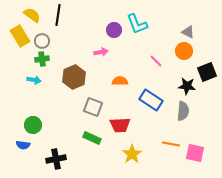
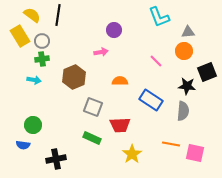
cyan L-shape: moved 22 px right, 7 px up
gray triangle: rotated 32 degrees counterclockwise
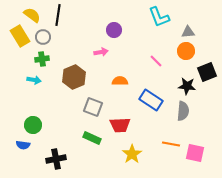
gray circle: moved 1 px right, 4 px up
orange circle: moved 2 px right
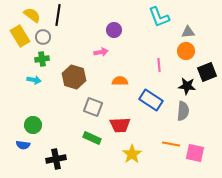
pink line: moved 3 px right, 4 px down; rotated 40 degrees clockwise
brown hexagon: rotated 20 degrees counterclockwise
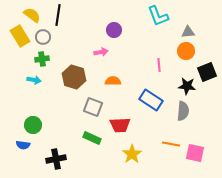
cyan L-shape: moved 1 px left, 1 px up
orange semicircle: moved 7 px left
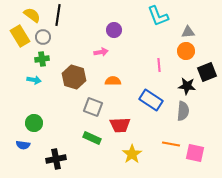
green circle: moved 1 px right, 2 px up
